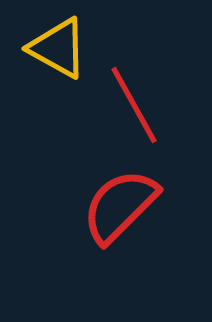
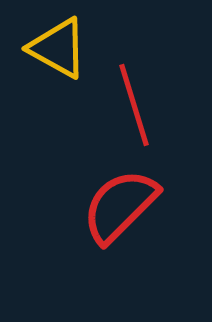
red line: rotated 12 degrees clockwise
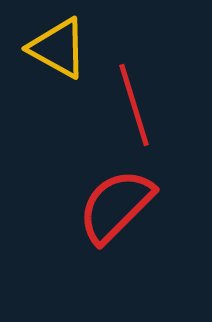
red semicircle: moved 4 px left
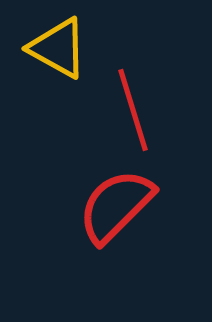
red line: moved 1 px left, 5 px down
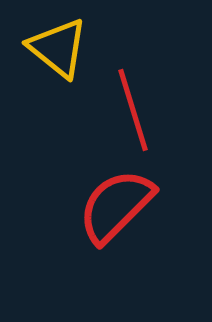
yellow triangle: rotated 10 degrees clockwise
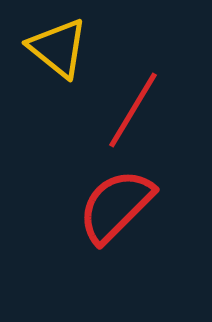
red line: rotated 48 degrees clockwise
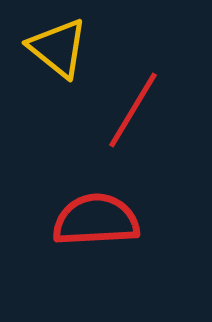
red semicircle: moved 20 px left, 14 px down; rotated 42 degrees clockwise
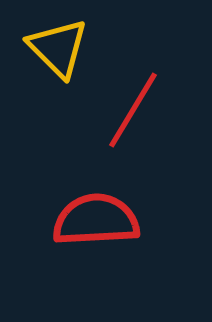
yellow triangle: rotated 6 degrees clockwise
